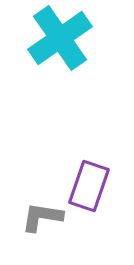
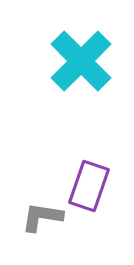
cyan cross: moved 21 px right, 23 px down; rotated 10 degrees counterclockwise
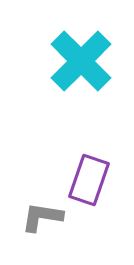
purple rectangle: moved 6 px up
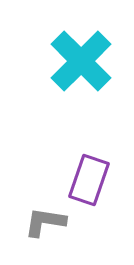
gray L-shape: moved 3 px right, 5 px down
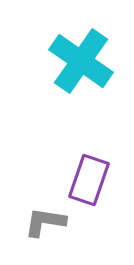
cyan cross: rotated 10 degrees counterclockwise
